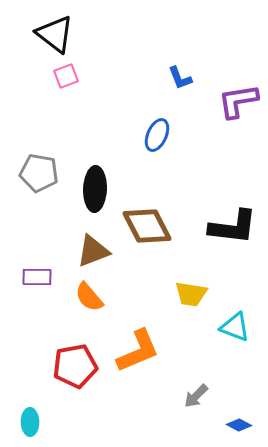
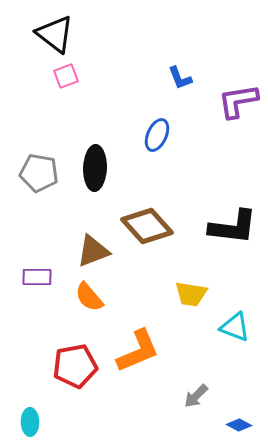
black ellipse: moved 21 px up
brown diamond: rotated 15 degrees counterclockwise
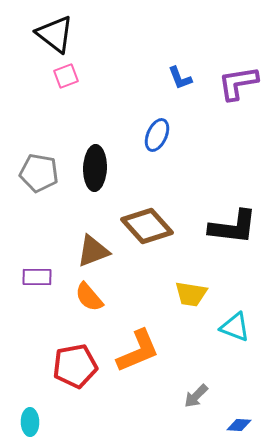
purple L-shape: moved 18 px up
blue diamond: rotated 25 degrees counterclockwise
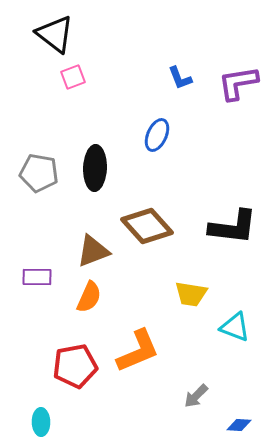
pink square: moved 7 px right, 1 px down
orange semicircle: rotated 116 degrees counterclockwise
cyan ellipse: moved 11 px right
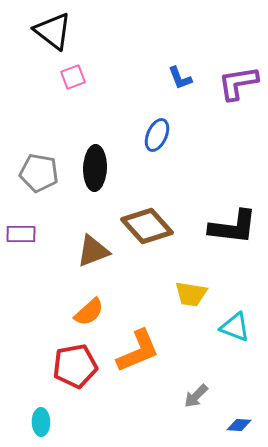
black triangle: moved 2 px left, 3 px up
purple rectangle: moved 16 px left, 43 px up
orange semicircle: moved 15 px down; rotated 24 degrees clockwise
